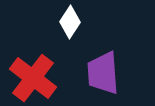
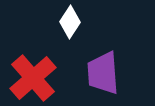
red cross: rotated 12 degrees clockwise
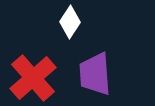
purple trapezoid: moved 8 px left, 1 px down
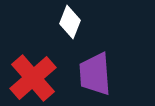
white diamond: rotated 12 degrees counterclockwise
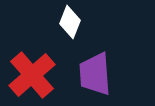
red cross: moved 1 px left, 3 px up
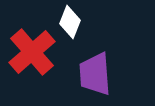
red cross: moved 23 px up
